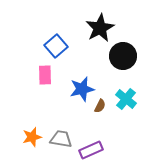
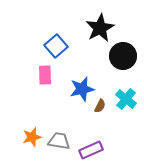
gray trapezoid: moved 2 px left, 2 px down
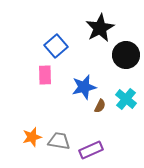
black circle: moved 3 px right, 1 px up
blue star: moved 2 px right, 2 px up
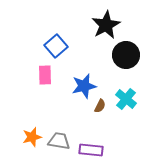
black star: moved 6 px right, 3 px up
blue star: moved 1 px up
purple rectangle: rotated 30 degrees clockwise
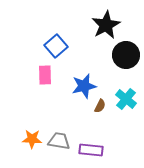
orange star: moved 2 px down; rotated 18 degrees clockwise
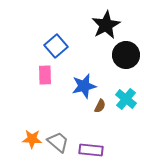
gray trapezoid: moved 1 px left, 1 px down; rotated 30 degrees clockwise
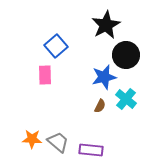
blue star: moved 20 px right, 9 px up
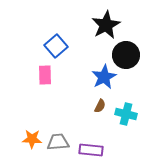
blue star: rotated 15 degrees counterclockwise
cyan cross: moved 15 px down; rotated 25 degrees counterclockwise
gray trapezoid: rotated 45 degrees counterclockwise
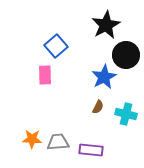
brown semicircle: moved 2 px left, 1 px down
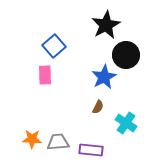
blue square: moved 2 px left
cyan cross: moved 9 px down; rotated 20 degrees clockwise
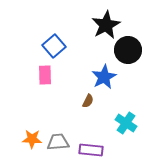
black circle: moved 2 px right, 5 px up
brown semicircle: moved 10 px left, 6 px up
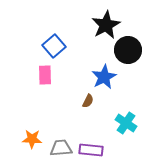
gray trapezoid: moved 3 px right, 6 px down
